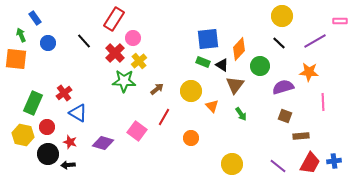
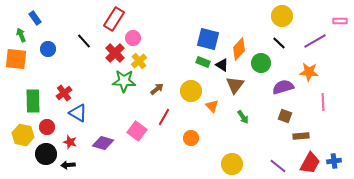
blue square at (208, 39): rotated 20 degrees clockwise
blue circle at (48, 43): moved 6 px down
green circle at (260, 66): moved 1 px right, 3 px up
green rectangle at (33, 103): moved 2 px up; rotated 25 degrees counterclockwise
green arrow at (241, 114): moved 2 px right, 3 px down
black circle at (48, 154): moved 2 px left
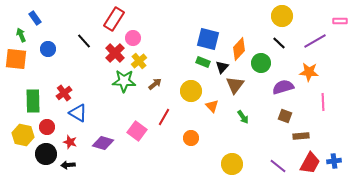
black triangle at (222, 65): moved 2 px down; rotated 40 degrees clockwise
brown arrow at (157, 89): moved 2 px left, 5 px up
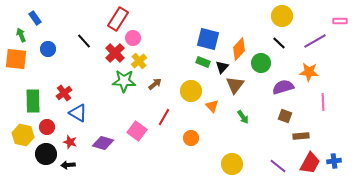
red rectangle at (114, 19): moved 4 px right
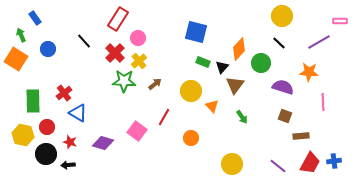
pink circle at (133, 38): moved 5 px right
blue square at (208, 39): moved 12 px left, 7 px up
purple line at (315, 41): moved 4 px right, 1 px down
orange square at (16, 59): rotated 25 degrees clockwise
purple semicircle at (283, 87): rotated 35 degrees clockwise
green arrow at (243, 117): moved 1 px left
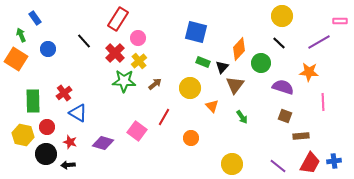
yellow circle at (191, 91): moved 1 px left, 3 px up
